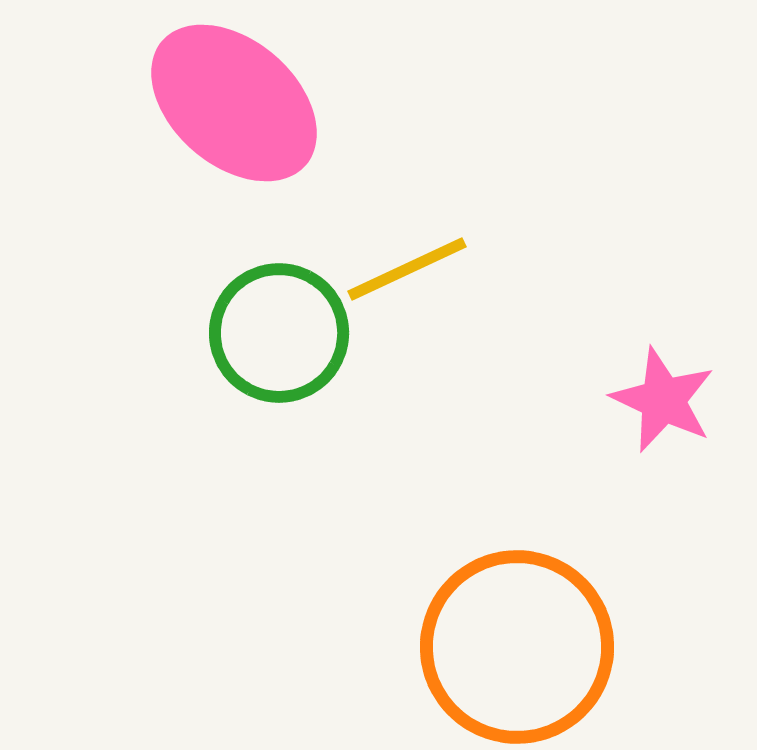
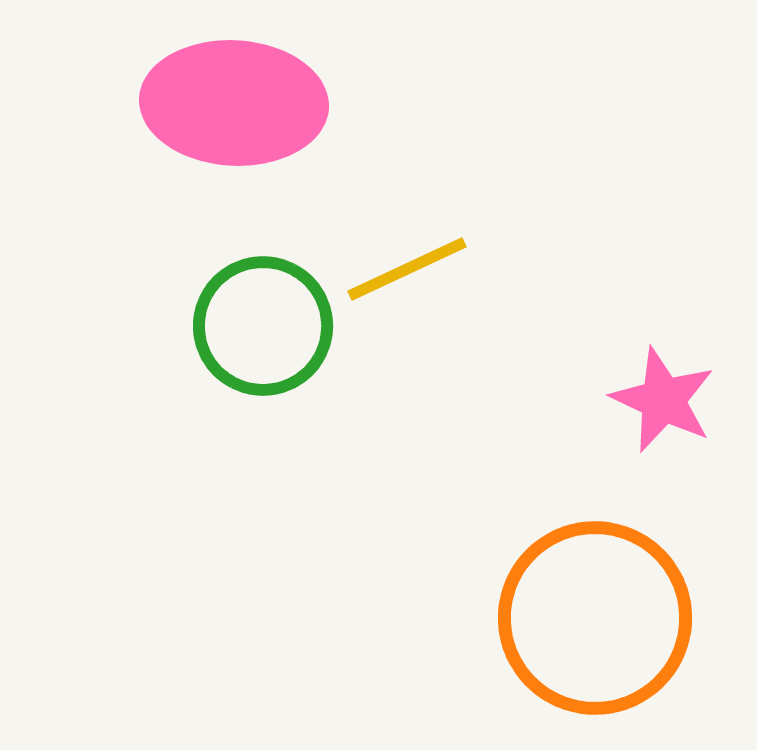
pink ellipse: rotated 38 degrees counterclockwise
green circle: moved 16 px left, 7 px up
orange circle: moved 78 px right, 29 px up
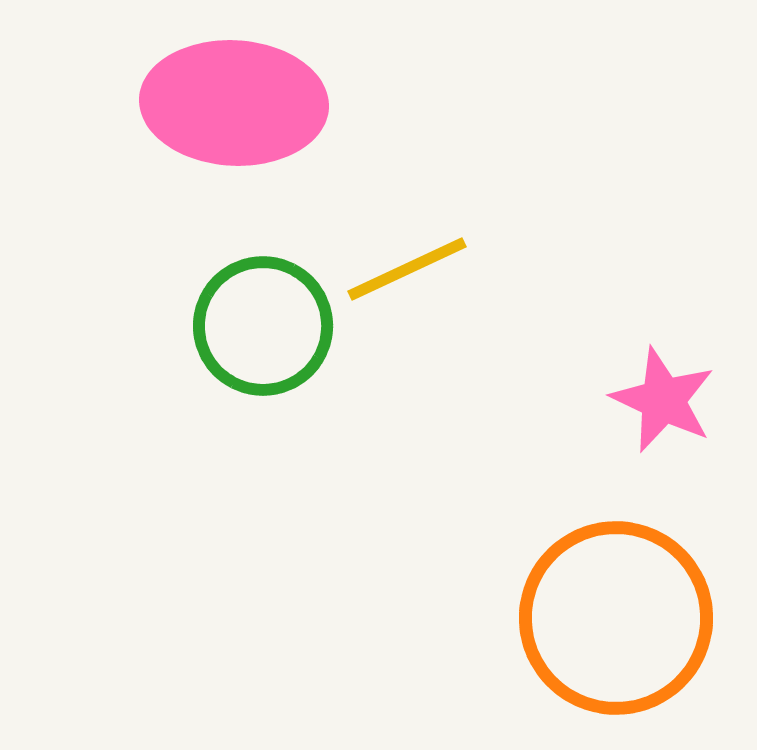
orange circle: moved 21 px right
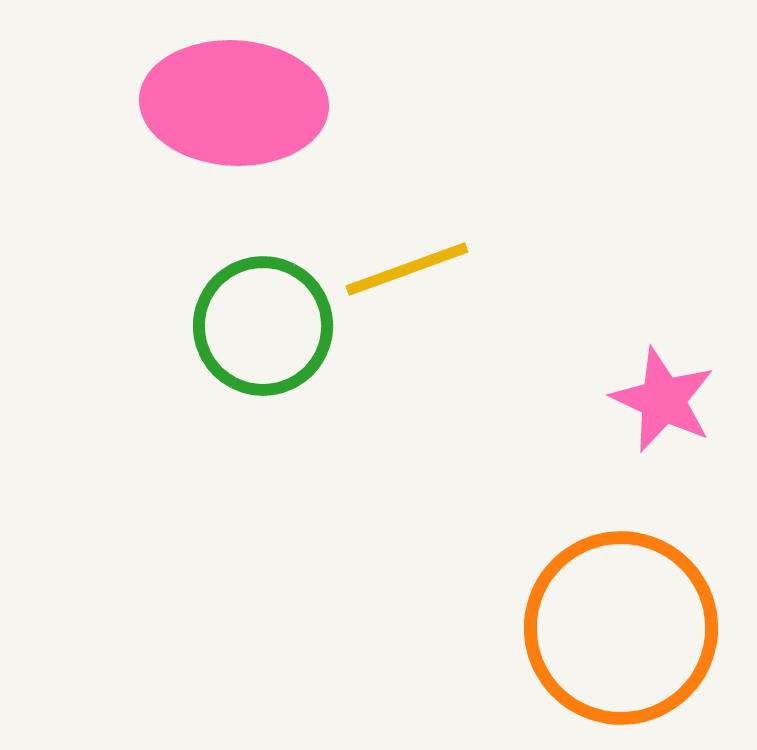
yellow line: rotated 5 degrees clockwise
orange circle: moved 5 px right, 10 px down
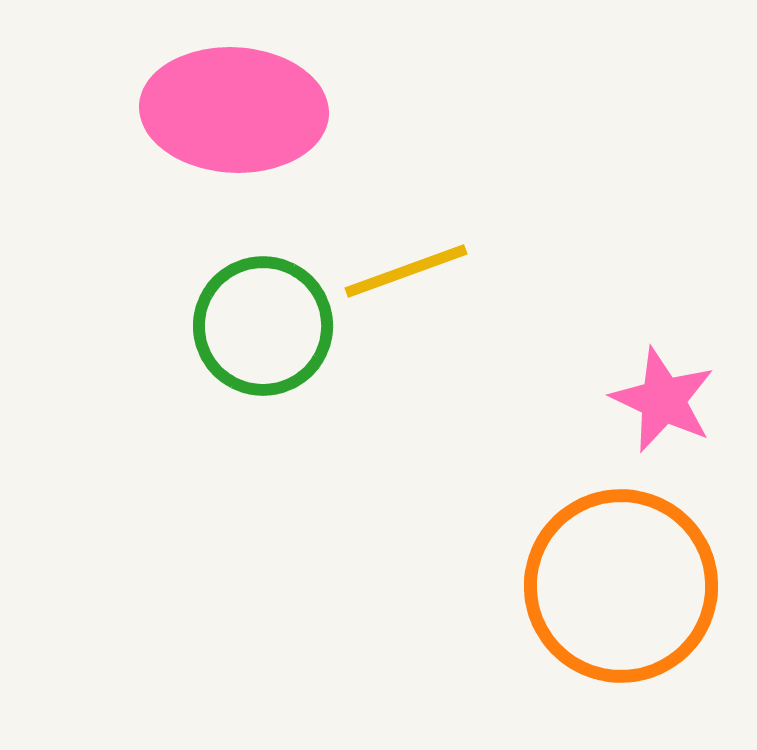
pink ellipse: moved 7 px down
yellow line: moved 1 px left, 2 px down
orange circle: moved 42 px up
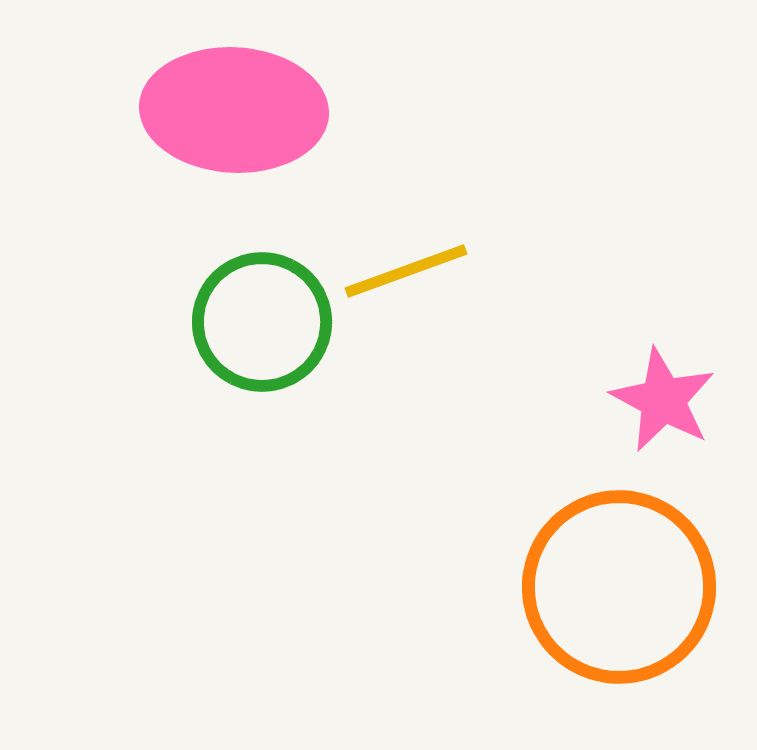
green circle: moved 1 px left, 4 px up
pink star: rotated 3 degrees clockwise
orange circle: moved 2 px left, 1 px down
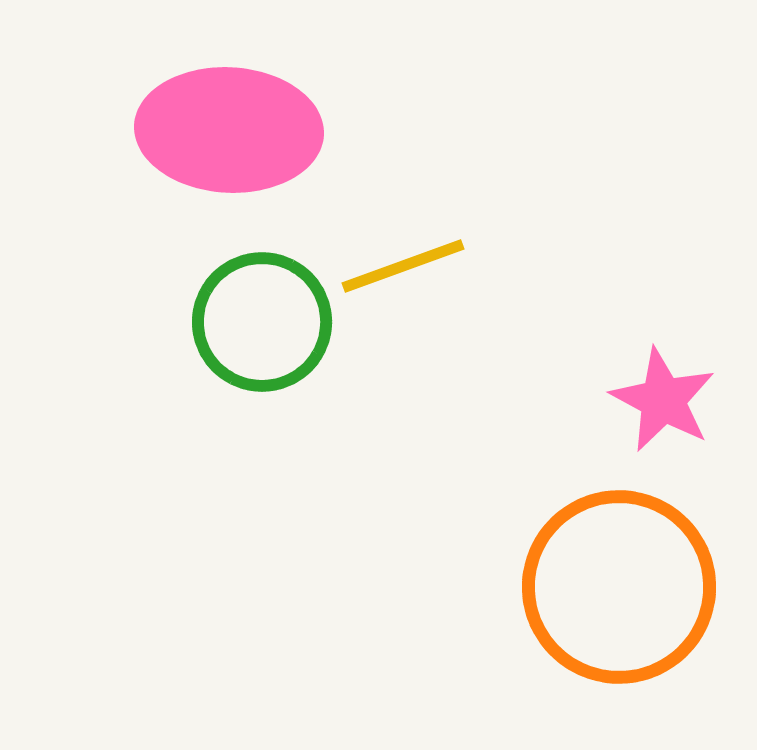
pink ellipse: moved 5 px left, 20 px down
yellow line: moved 3 px left, 5 px up
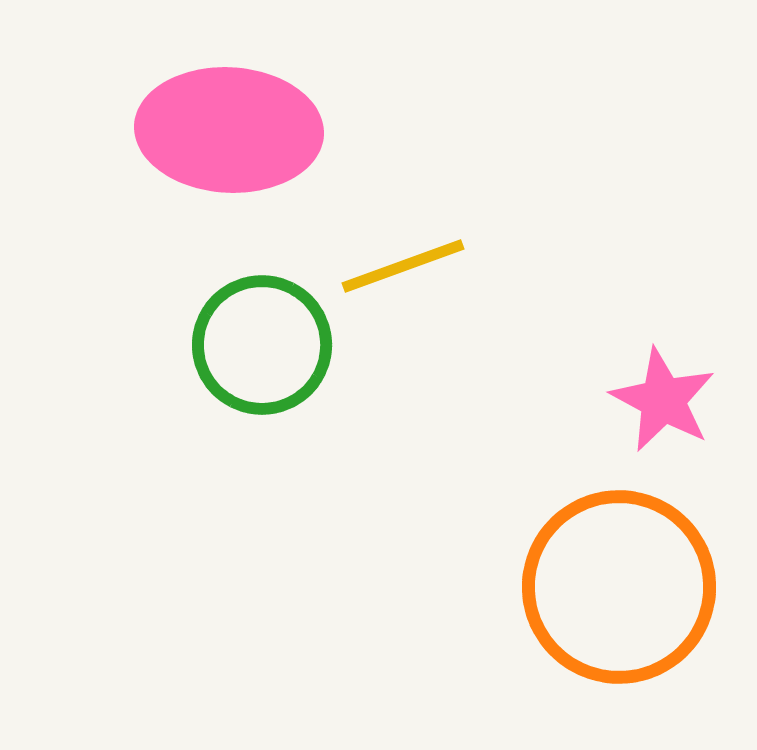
green circle: moved 23 px down
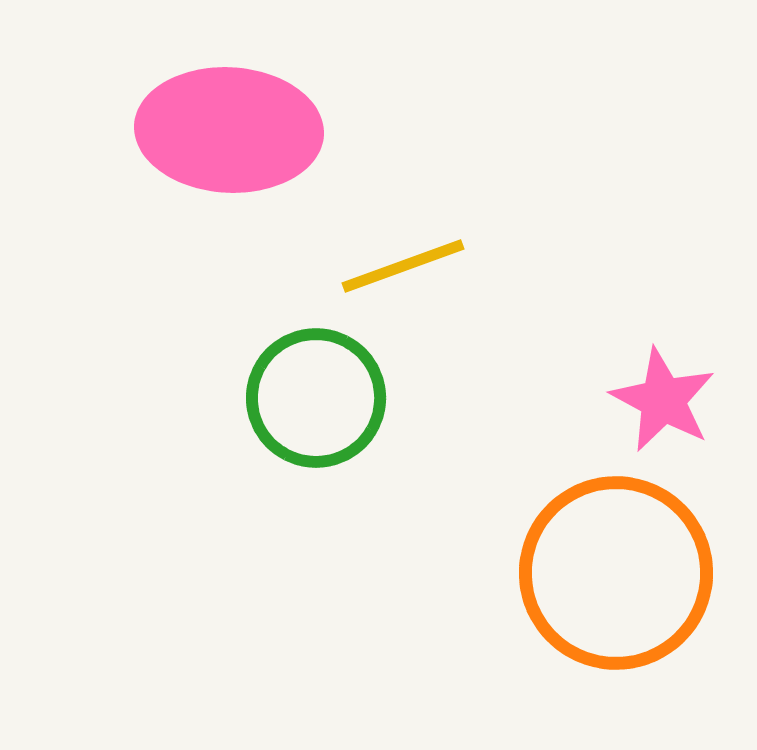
green circle: moved 54 px right, 53 px down
orange circle: moved 3 px left, 14 px up
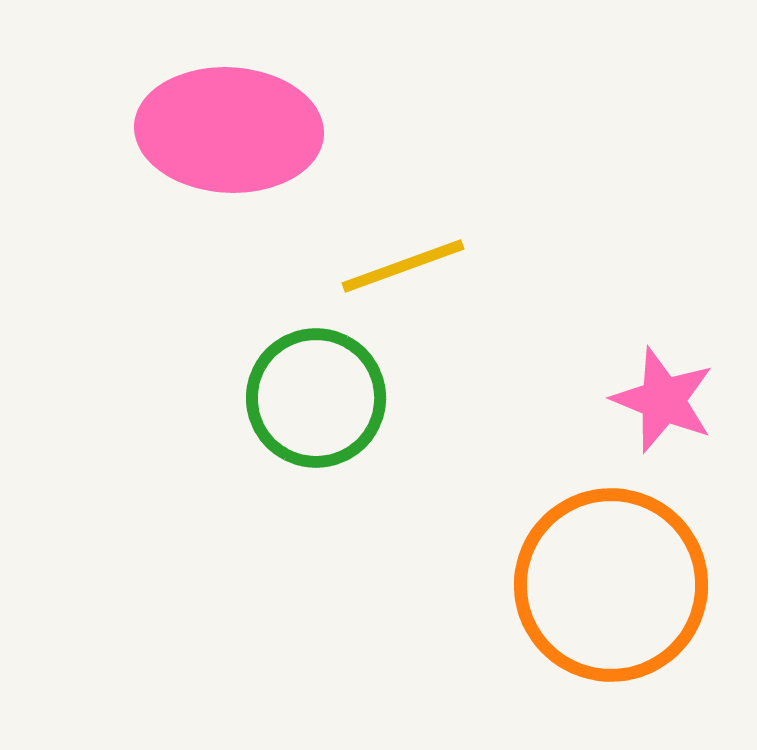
pink star: rotated 6 degrees counterclockwise
orange circle: moved 5 px left, 12 px down
